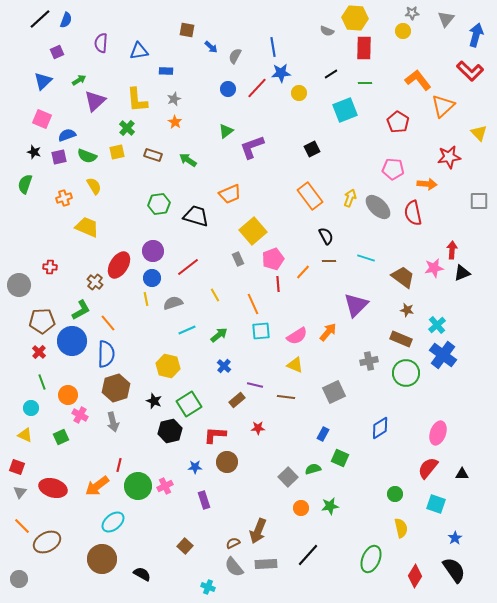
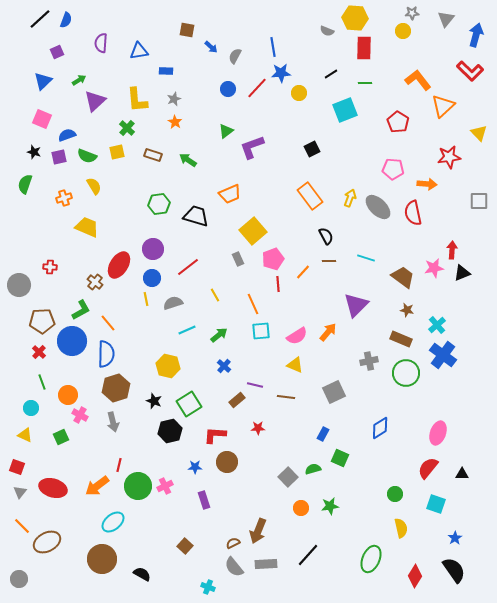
purple circle at (153, 251): moved 2 px up
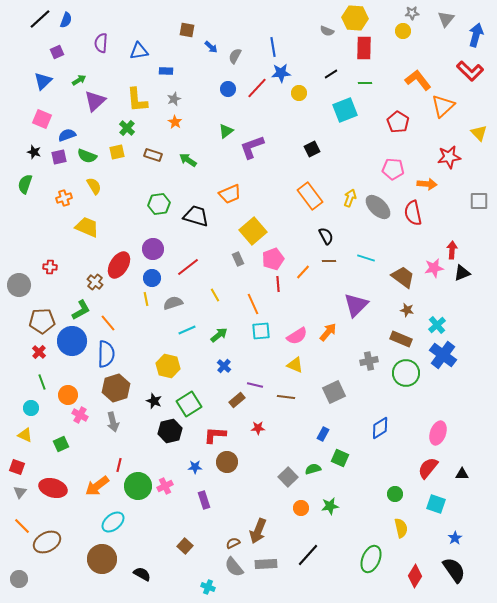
green square at (61, 437): moved 7 px down
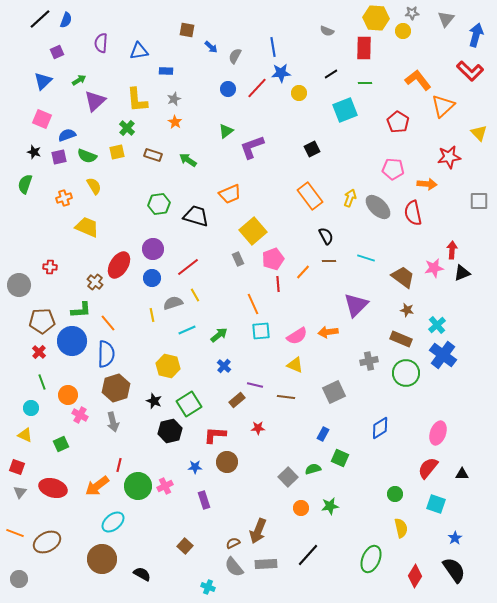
yellow hexagon at (355, 18): moved 21 px right
yellow line at (215, 295): moved 20 px left
yellow line at (146, 299): moved 6 px right, 16 px down
green L-shape at (81, 310): rotated 25 degrees clockwise
orange arrow at (328, 332): rotated 138 degrees counterclockwise
orange line at (22, 526): moved 7 px left, 7 px down; rotated 24 degrees counterclockwise
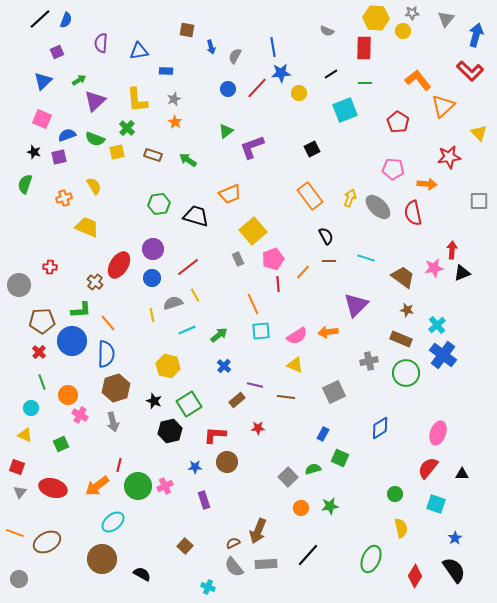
blue arrow at (211, 47): rotated 32 degrees clockwise
green semicircle at (87, 156): moved 8 px right, 17 px up
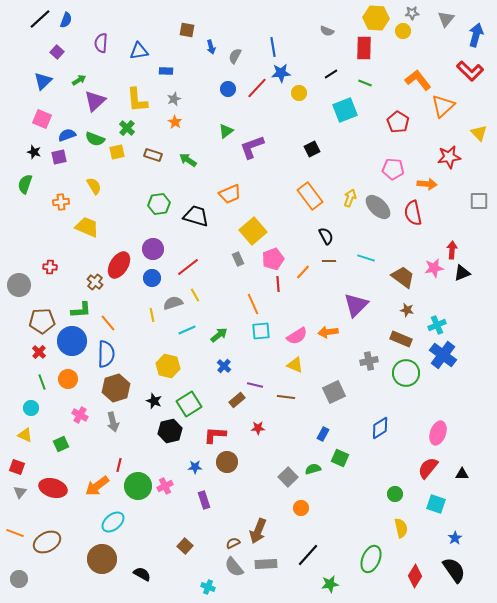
purple square at (57, 52): rotated 24 degrees counterclockwise
green line at (365, 83): rotated 24 degrees clockwise
orange cross at (64, 198): moved 3 px left, 4 px down; rotated 14 degrees clockwise
cyan cross at (437, 325): rotated 18 degrees clockwise
orange circle at (68, 395): moved 16 px up
green star at (330, 506): moved 78 px down
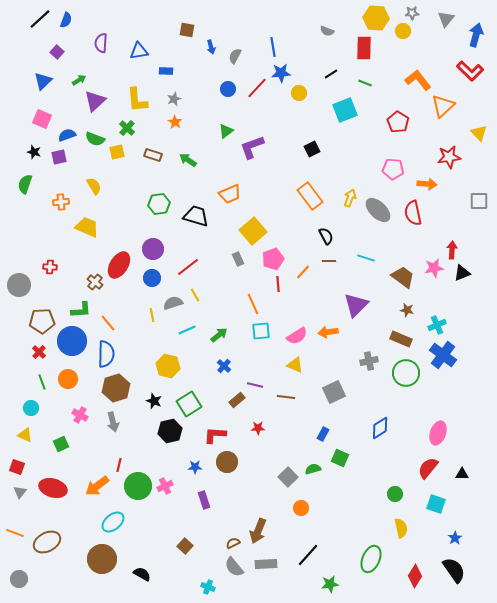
gray ellipse at (378, 207): moved 3 px down
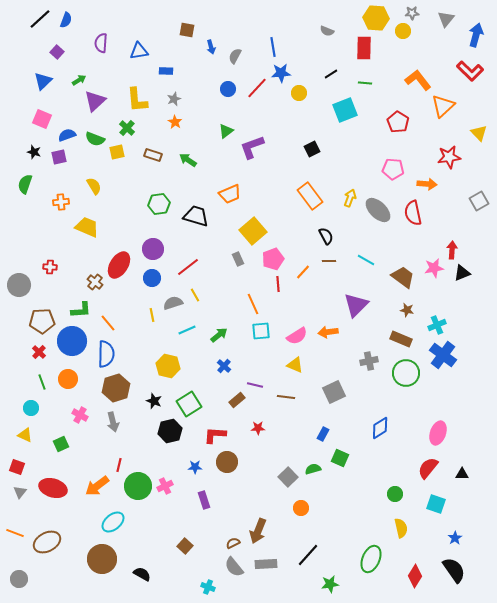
green line at (365, 83): rotated 16 degrees counterclockwise
gray square at (479, 201): rotated 30 degrees counterclockwise
cyan line at (366, 258): moved 2 px down; rotated 12 degrees clockwise
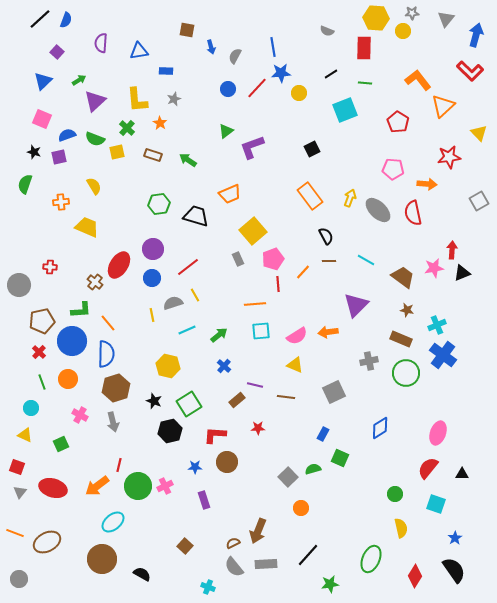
orange star at (175, 122): moved 15 px left, 1 px down
orange line at (253, 304): moved 2 px right; rotated 70 degrees counterclockwise
brown pentagon at (42, 321): rotated 10 degrees counterclockwise
